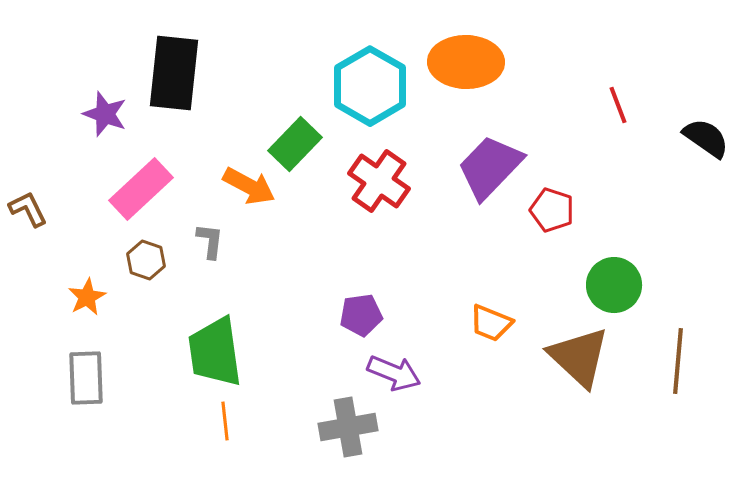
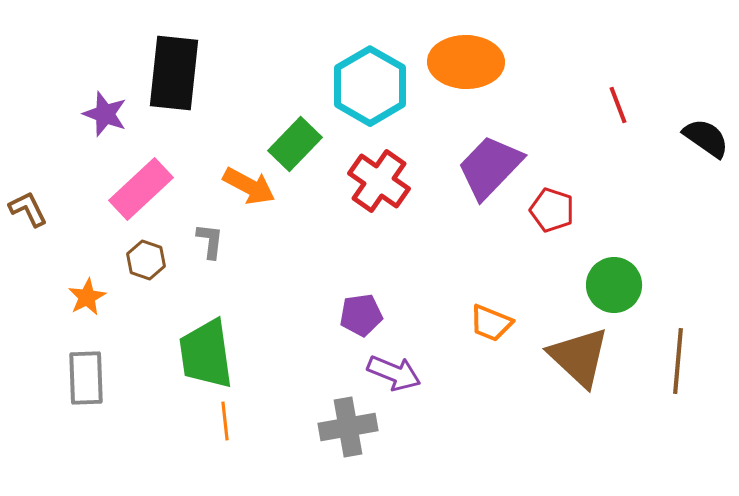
green trapezoid: moved 9 px left, 2 px down
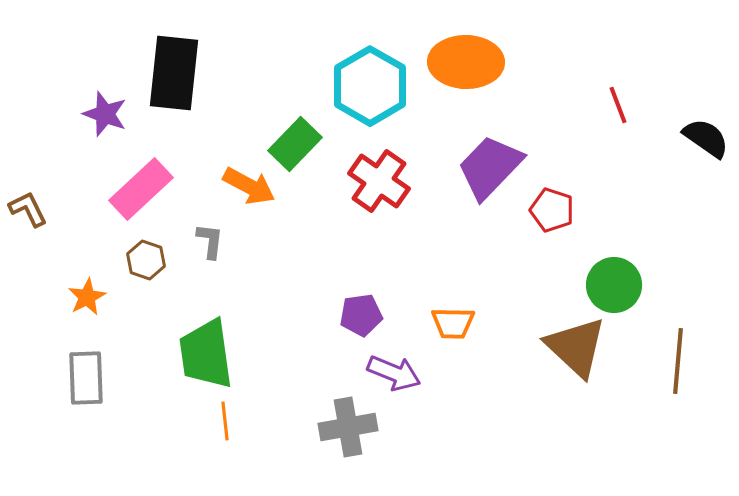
orange trapezoid: moved 38 px left; rotated 21 degrees counterclockwise
brown triangle: moved 3 px left, 10 px up
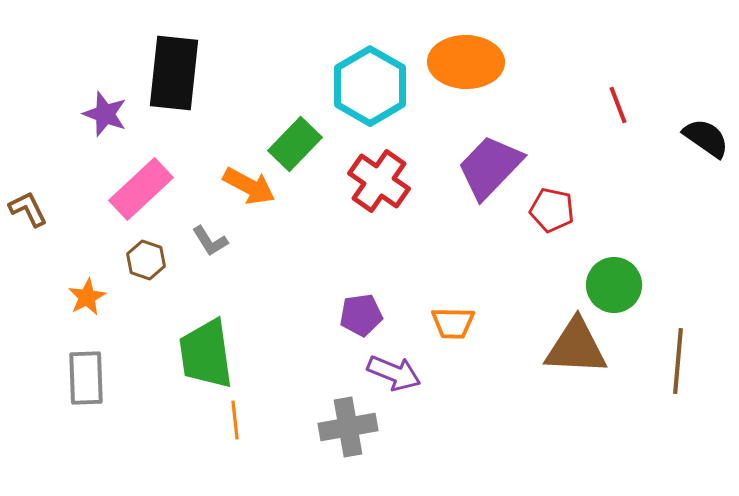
red pentagon: rotated 6 degrees counterclockwise
gray L-shape: rotated 141 degrees clockwise
brown triangle: rotated 40 degrees counterclockwise
orange line: moved 10 px right, 1 px up
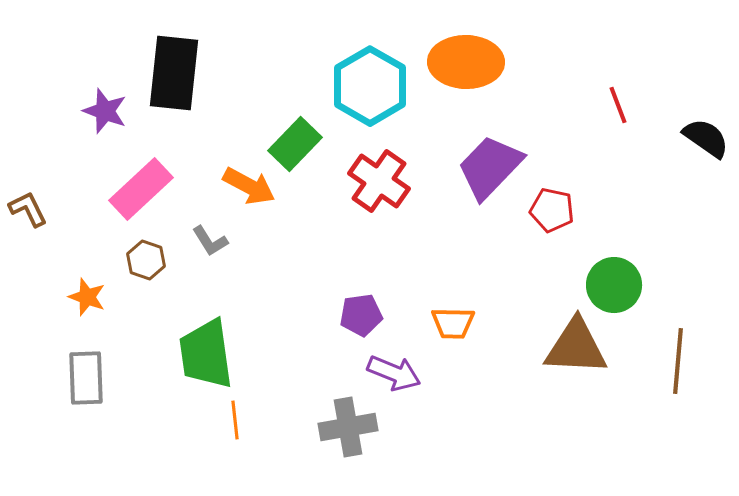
purple star: moved 3 px up
orange star: rotated 24 degrees counterclockwise
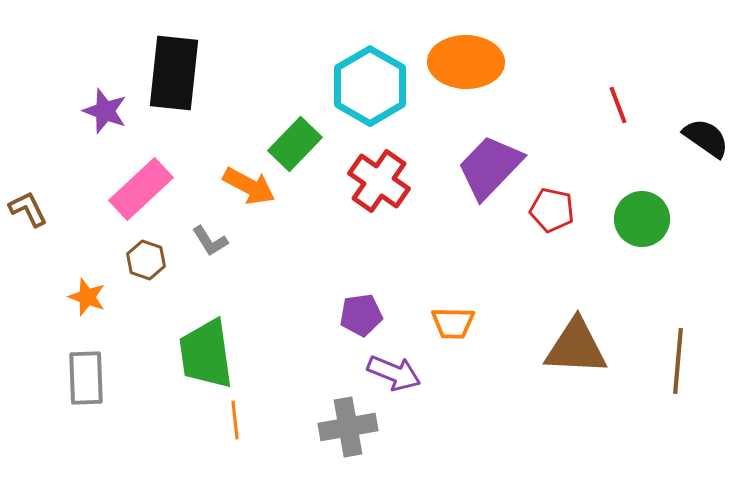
green circle: moved 28 px right, 66 px up
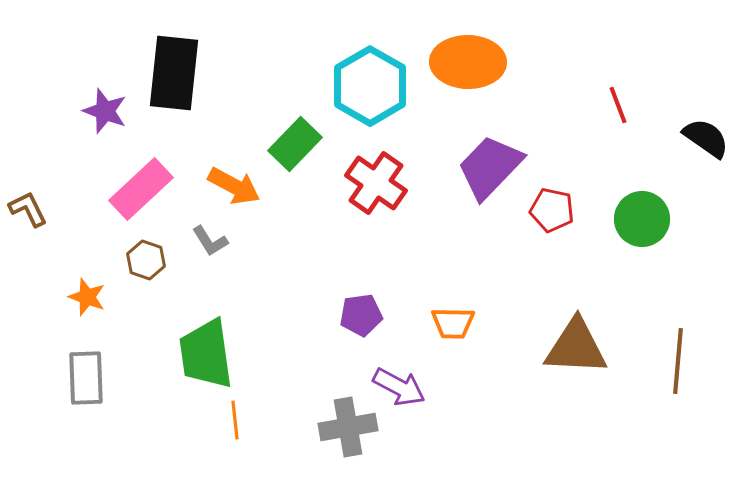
orange ellipse: moved 2 px right
red cross: moved 3 px left, 2 px down
orange arrow: moved 15 px left
purple arrow: moved 5 px right, 14 px down; rotated 6 degrees clockwise
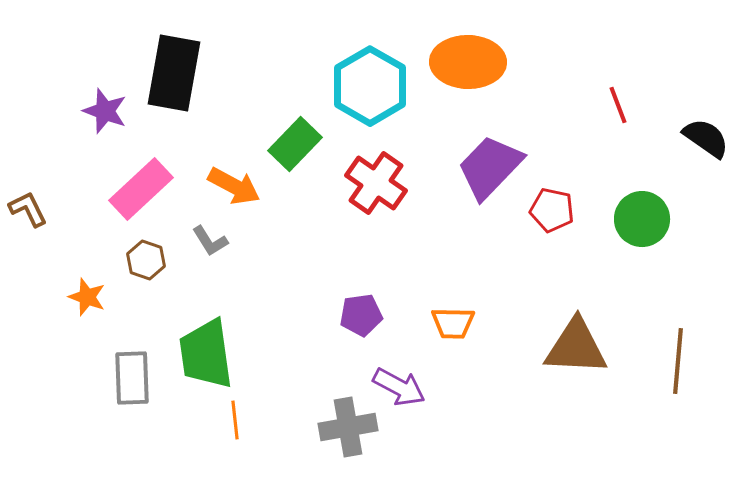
black rectangle: rotated 4 degrees clockwise
gray rectangle: moved 46 px right
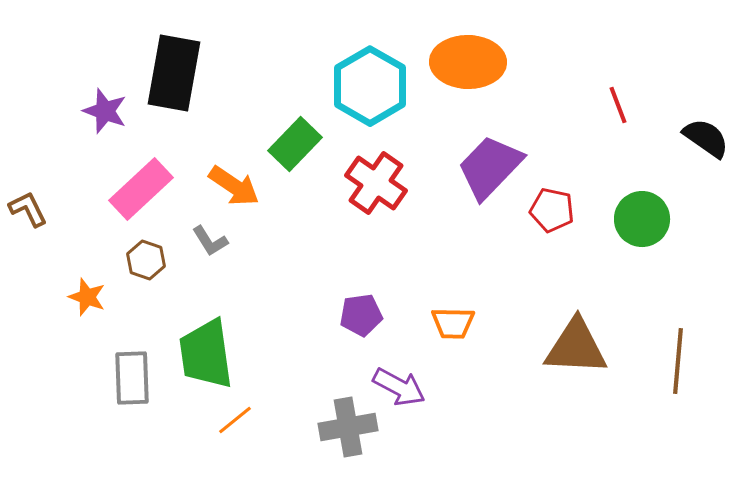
orange arrow: rotated 6 degrees clockwise
orange line: rotated 57 degrees clockwise
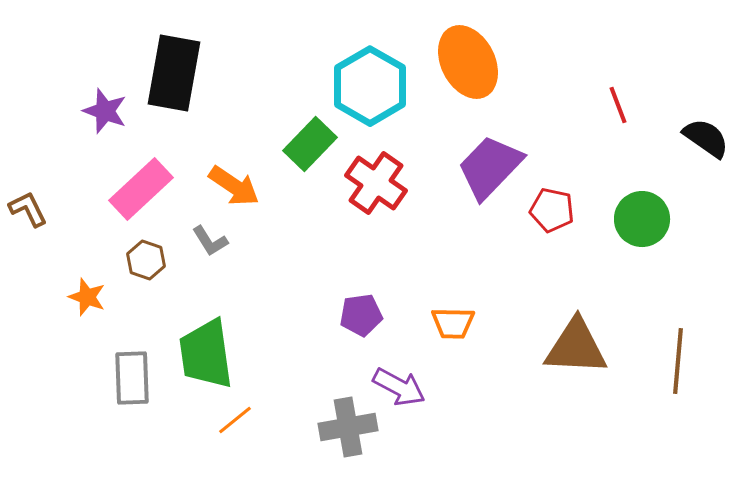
orange ellipse: rotated 62 degrees clockwise
green rectangle: moved 15 px right
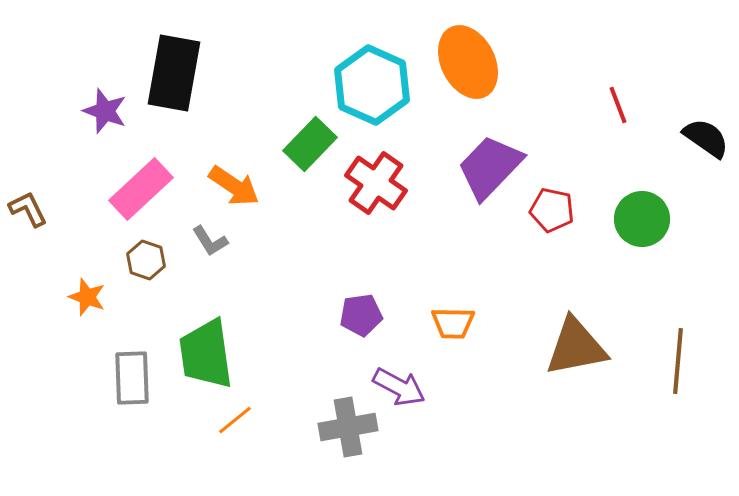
cyan hexagon: moved 2 px right, 1 px up; rotated 6 degrees counterclockwise
brown triangle: rotated 14 degrees counterclockwise
